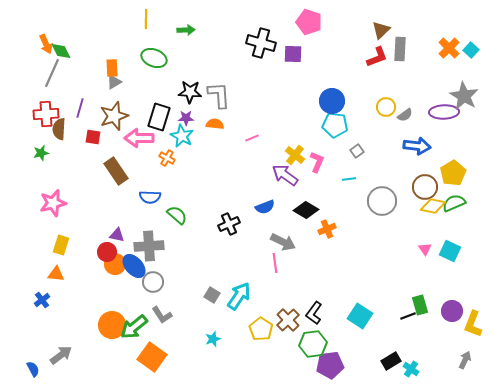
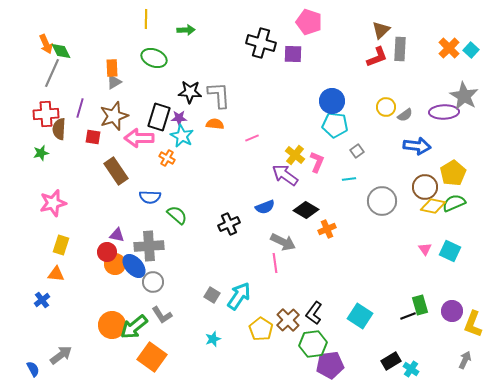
purple star at (186, 118): moved 7 px left
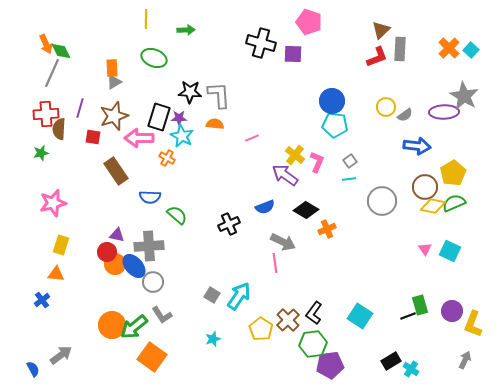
gray square at (357, 151): moved 7 px left, 10 px down
